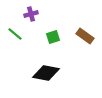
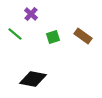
purple cross: rotated 32 degrees counterclockwise
brown rectangle: moved 2 px left
black diamond: moved 13 px left, 6 px down
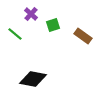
green square: moved 12 px up
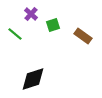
black diamond: rotated 28 degrees counterclockwise
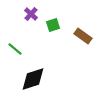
green line: moved 15 px down
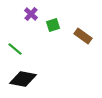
black diamond: moved 10 px left; rotated 28 degrees clockwise
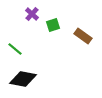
purple cross: moved 1 px right
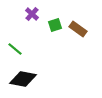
green square: moved 2 px right
brown rectangle: moved 5 px left, 7 px up
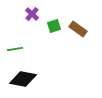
green square: moved 1 px left, 1 px down
green line: rotated 49 degrees counterclockwise
